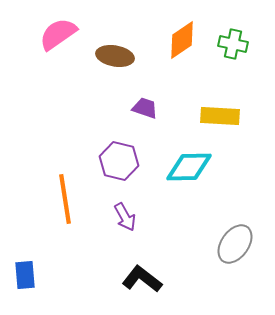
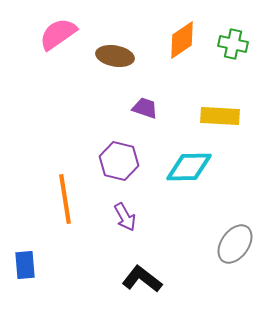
blue rectangle: moved 10 px up
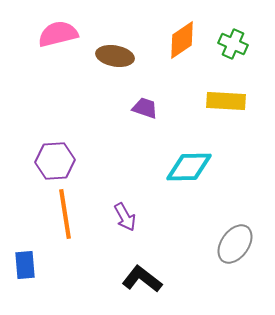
pink semicircle: rotated 21 degrees clockwise
green cross: rotated 12 degrees clockwise
yellow rectangle: moved 6 px right, 15 px up
purple hexagon: moved 64 px left; rotated 18 degrees counterclockwise
orange line: moved 15 px down
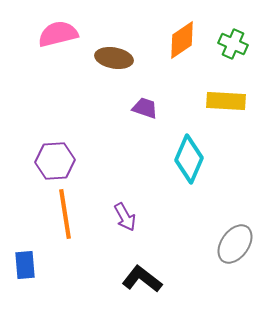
brown ellipse: moved 1 px left, 2 px down
cyan diamond: moved 8 px up; rotated 66 degrees counterclockwise
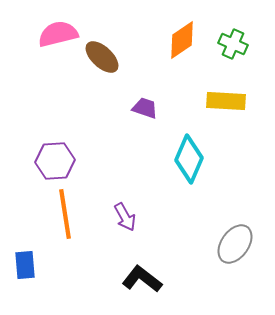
brown ellipse: moved 12 px left, 1 px up; rotated 33 degrees clockwise
